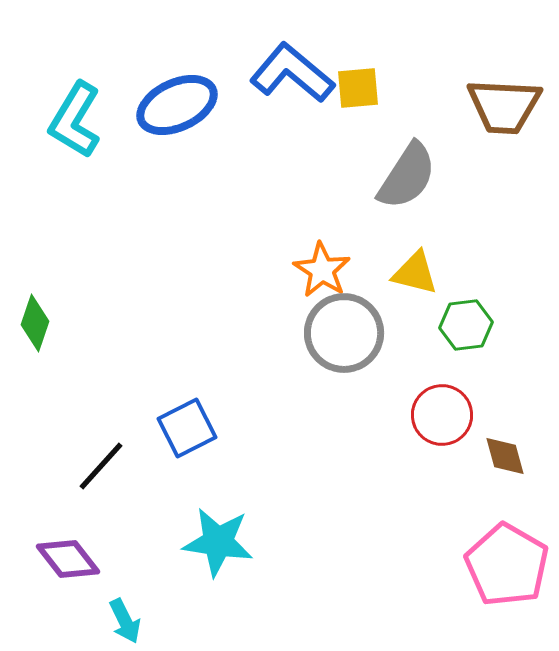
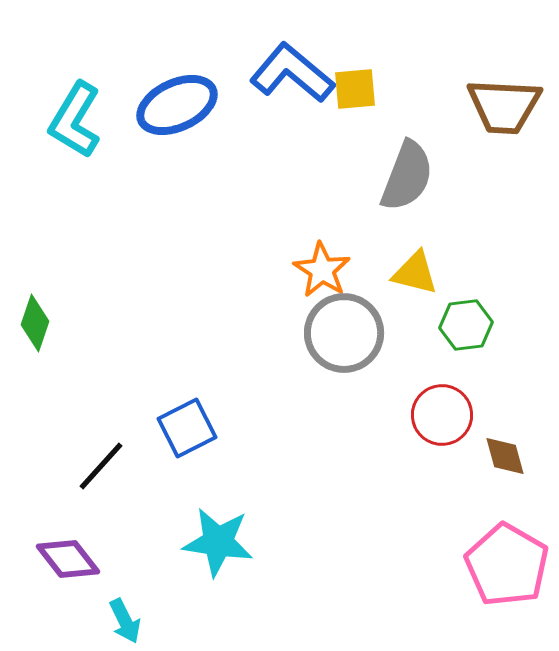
yellow square: moved 3 px left, 1 px down
gray semicircle: rotated 12 degrees counterclockwise
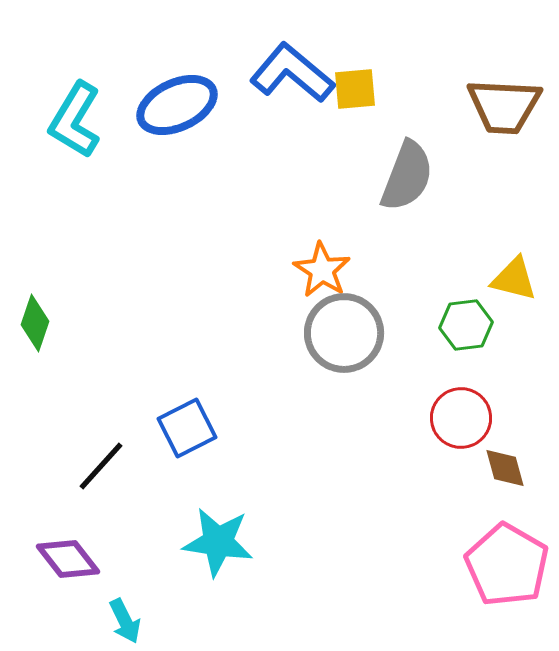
yellow triangle: moved 99 px right, 6 px down
red circle: moved 19 px right, 3 px down
brown diamond: moved 12 px down
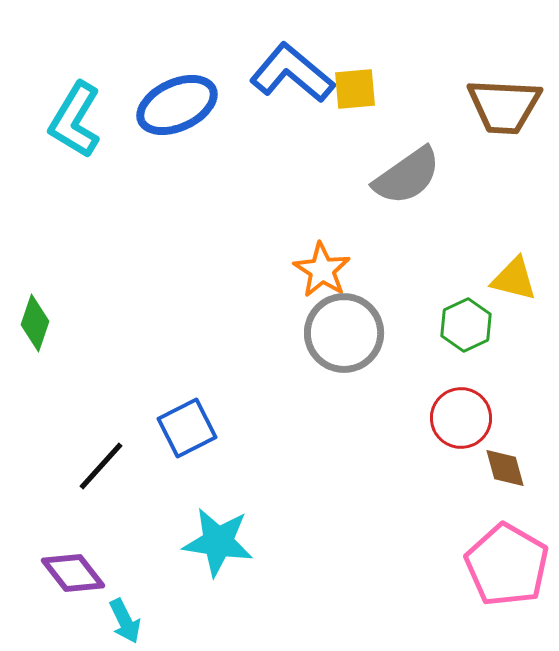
gray semicircle: rotated 34 degrees clockwise
green hexagon: rotated 18 degrees counterclockwise
purple diamond: moved 5 px right, 14 px down
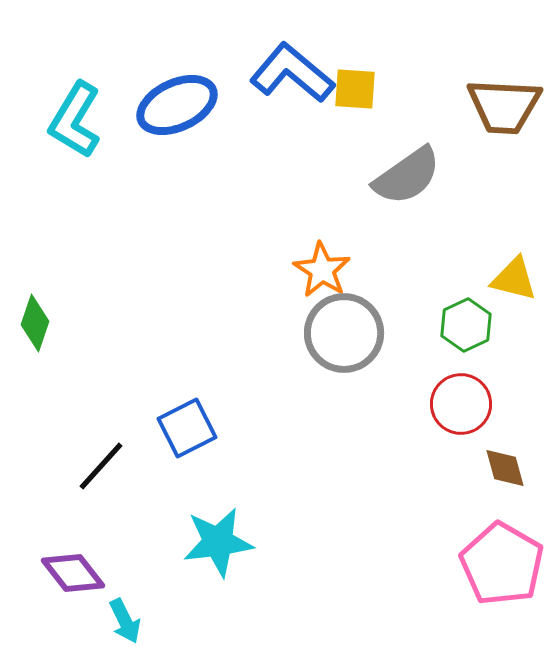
yellow square: rotated 9 degrees clockwise
red circle: moved 14 px up
cyan star: rotated 16 degrees counterclockwise
pink pentagon: moved 5 px left, 1 px up
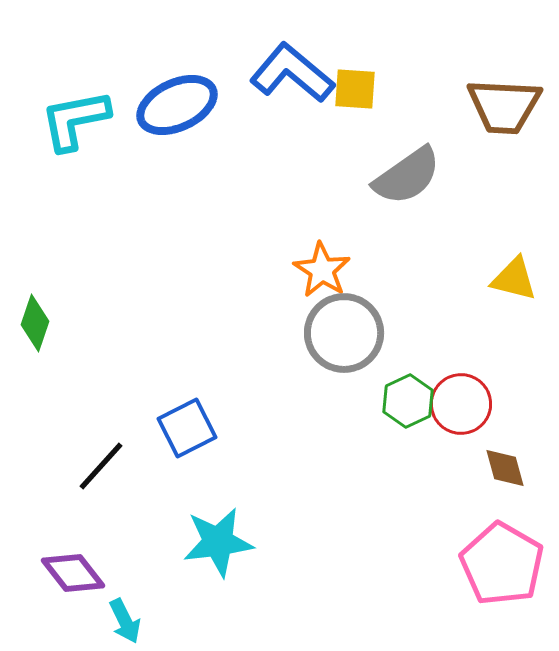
cyan L-shape: rotated 48 degrees clockwise
green hexagon: moved 58 px left, 76 px down
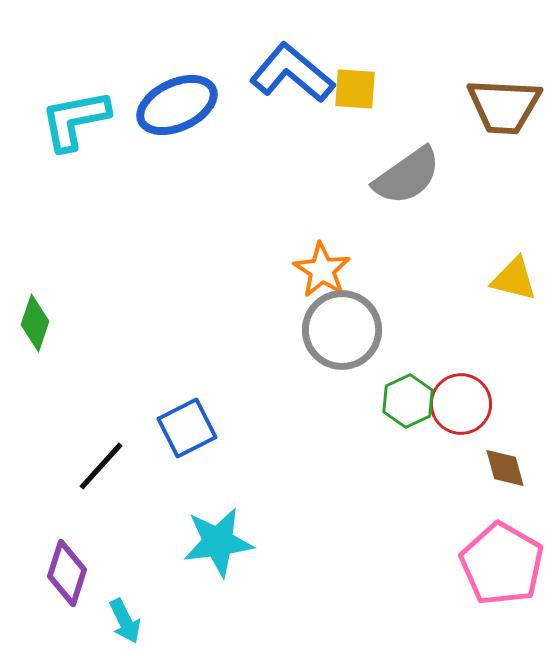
gray circle: moved 2 px left, 3 px up
purple diamond: moved 6 px left; rotated 56 degrees clockwise
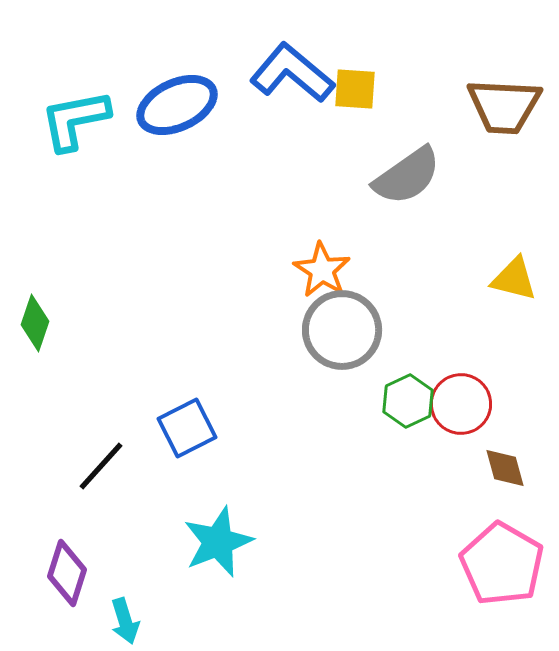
cyan star: rotated 14 degrees counterclockwise
cyan arrow: rotated 9 degrees clockwise
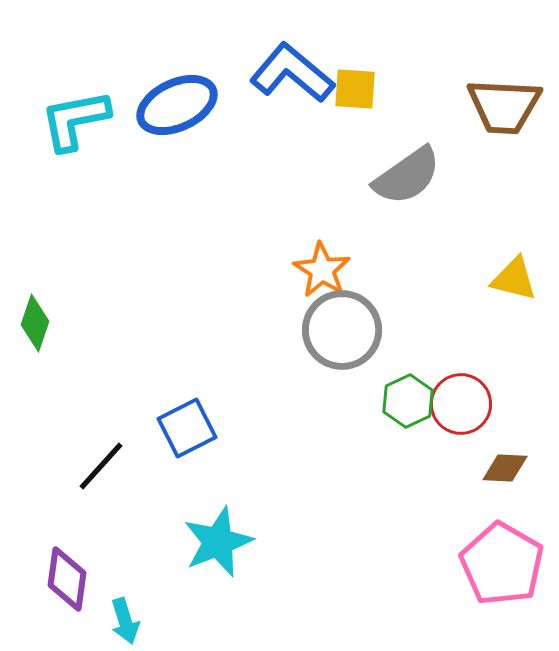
brown diamond: rotated 72 degrees counterclockwise
purple diamond: moved 6 px down; rotated 10 degrees counterclockwise
